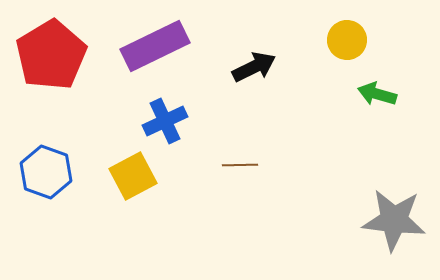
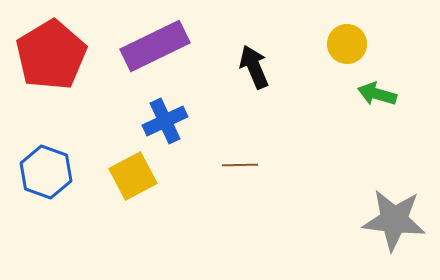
yellow circle: moved 4 px down
black arrow: rotated 87 degrees counterclockwise
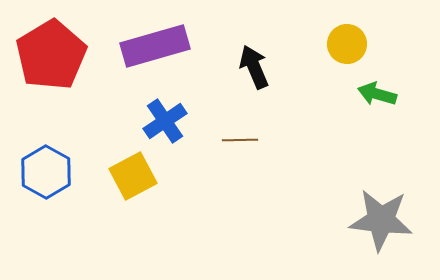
purple rectangle: rotated 10 degrees clockwise
blue cross: rotated 9 degrees counterclockwise
brown line: moved 25 px up
blue hexagon: rotated 9 degrees clockwise
gray star: moved 13 px left
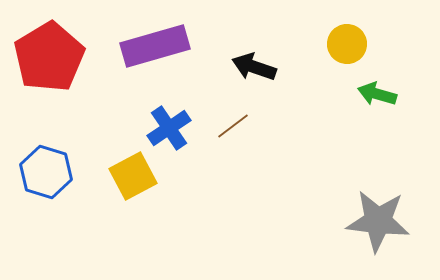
red pentagon: moved 2 px left, 2 px down
black arrow: rotated 48 degrees counterclockwise
blue cross: moved 4 px right, 7 px down
brown line: moved 7 px left, 14 px up; rotated 36 degrees counterclockwise
blue hexagon: rotated 12 degrees counterclockwise
gray star: moved 3 px left, 1 px down
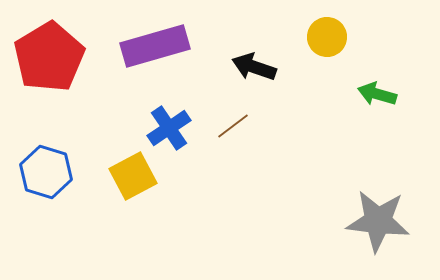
yellow circle: moved 20 px left, 7 px up
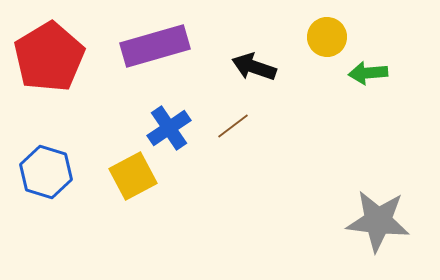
green arrow: moved 9 px left, 21 px up; rotated 21 degrees counterclockwise
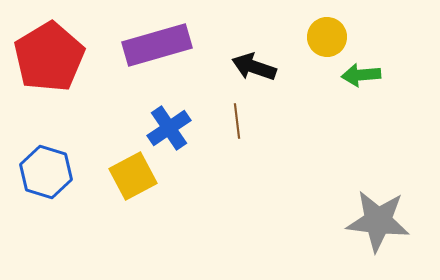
purple rectangle: moved 2 px right, 1 px up
green arrow: moved 7 px left, 2 px down
brown line: moved 4 px right, 5 px up; rotated 60 degrees counterclockwise
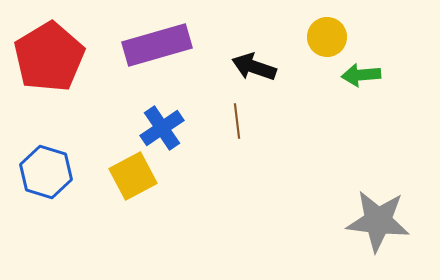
blue cross: moved 7 px left
